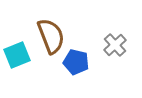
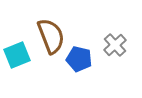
blue pentagon: moved 3 px right, 3 px up
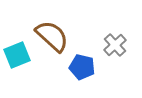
brown semicircle: moved 1 px right; rotated 27 degrees counterclockwise
blue pentagon: moved 3 px right, 8 px down
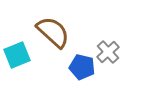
brown semicircle: moved 1 px right, 4 px up
gray cross: moved 7 px left, 7 px down
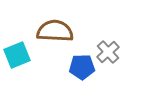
brown semicircle: moved 2 px right, 1 px up; rotated 39 degrees counterclockwise
blue pentagon: rotated 15 degrees counterclockwise
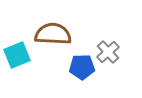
brown semicircle: moved 2 px left, 3 px down
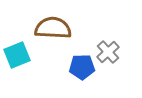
brown semicircle: moved 6 px up
